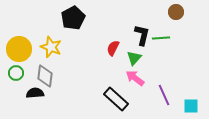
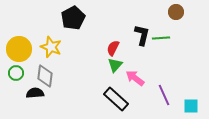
green triangle: moved 19 px left, 7 px down
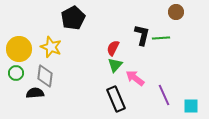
black rectangle: rotated 25 degrees clockwise
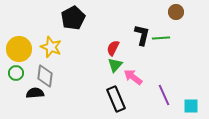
pink arrow: moved 2 px left, 1 px up
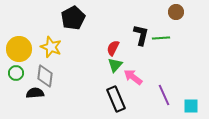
black L-shape: moved 1 px left
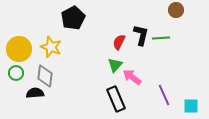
brown circle: moved 2 px up
red semicircle: moved 6 px right, 6 px up
pink arrow: moved 1 px left
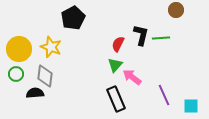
red semicircle: moved 1 px left, 2 px down
green circle: moved 1 px down
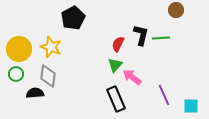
gray diamond: moved 3 px right
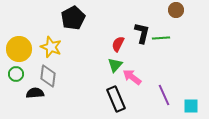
black L-shape: moved 1 px right, 2 px up
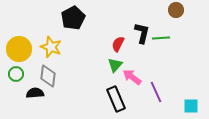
purple line: moved 8 px left, 3 px up
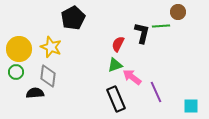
brown circle: moved 2 px right, 2 px down
green line: moved 12 px up
green triangle: rotated 28 degrees clockwise
green circle: moved 2 px up
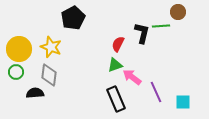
gray diamond: moved 1 px right, 1 px up
cyan square: moved 8 px left, 4 px up
